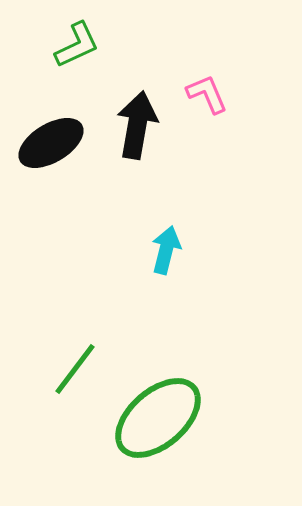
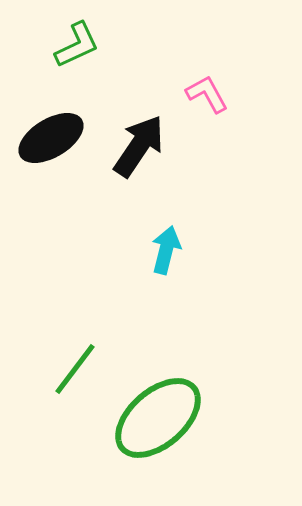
pink L-shape: rotated 6 degrees counterclockwise
black arrow: moved 2 px right, 21 px down; rotated 24 degrees clockwise
black ellipse: moved 5 px up
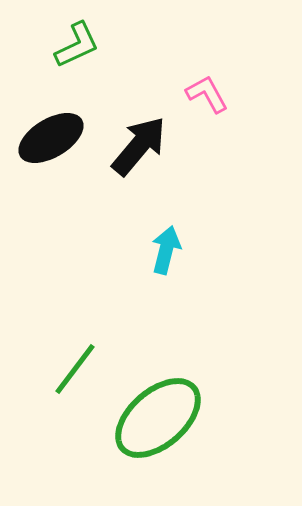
black arrow: rotated 6 degrees clockwise
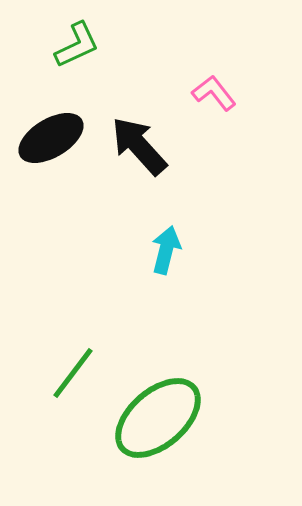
pink L-shape: moved 7 px right, 1 px up; rotated 9 degrees counterclockwise
black arrow: rotated 82 degrees counterclockwise
green line: moved 2 px left, 4 px down
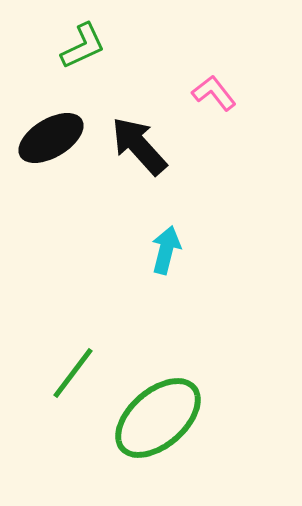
green L-shape: moved 6 px right, 1 px down
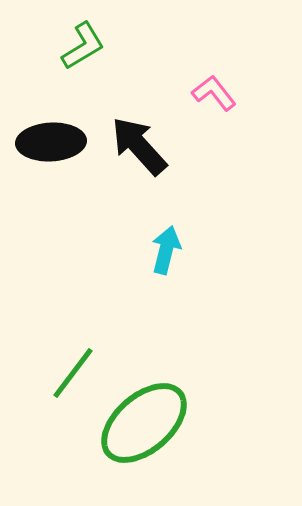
green L-shape: rotated 6 degrees counterclockwise
black ellipse: moved 4 px down; rotated 28 degrees clockwise
green ellipse: moved 14 px left, 5 px down
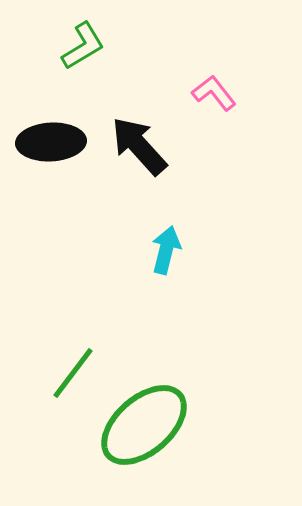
green ellipse: moved 2 px down
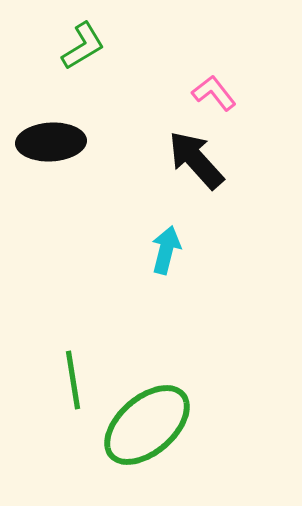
black arrow: moved 57 px right, 14 px down
green line: moved 7 px down; rotated 46 degrees counterclockwise
green ellipse: moved 3 px right
